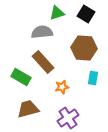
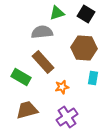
brown trapezoid: moved 1 px left, 1 px down
purple cross: moved 1 px left, 1 px up
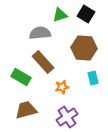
green triangle: moved 3 px right, 2 px down
gray semicircle: moved 2 px left, 1 px down
cyan rectangle: rotated 24 degrees counterclockwise
brown trapezoid: moved 1 px left
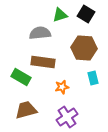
brown rectangle: rotated 40 degrees counterclockwise
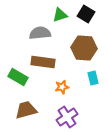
green rectangle: moved 3 px left
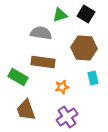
gray semicircle: moved 1 px right; rotated 15 degrees clockwise
brown trapezoid: rotated 95 degrees counterclockwise
